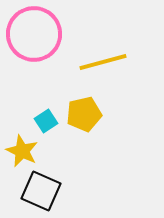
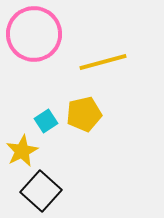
yellow star: rotated 20 degrees clockwise
black square: rotated 18 degrees clockwise
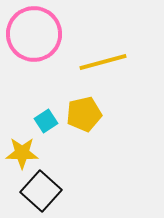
yellow star: moved 2 px down; rotated 28 degrees clockwise
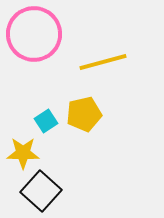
yellow star: moved 1 px right
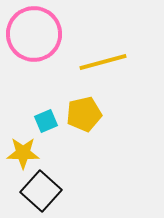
cyan square: rotated 10 degrees clockwise
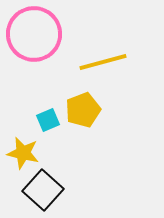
yellow pentagon: moved 1 px left, 4 px up; rotated 8 degrees counterclockwise
cyan square: moved 2 px right, 1 px up
yellow star: rotated 12 degrees clockwise
black square: moved 2 px right, 1 px up
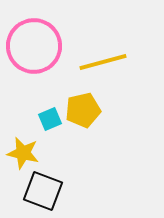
pink circle: moved 12 px down
yellow pentagon: rotated 8 degrees clockwise
cyan square: moved 2 px right, 1 px up
black square: moved 1 px down; rotated 21 degrees counterclockwise
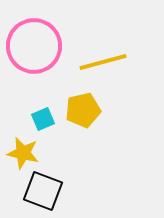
cyan square: moved 7 px left
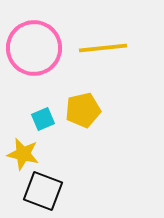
pink circle: moved 2 px down
yellow line: moved 14 px up; rotated 9 degrees clockwise
yellow star: moved 1 px down
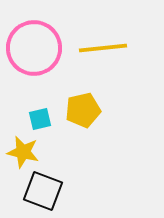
cyan square: moved 3 px left; rotated 10 degrees clockwise
yellow star: moved 2 px up
